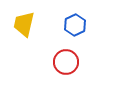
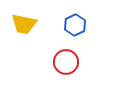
yellow trapezoid: rotated 92 degrees counterclockwise
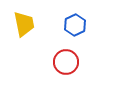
yellow trapezoid: rotated 112 degrees counterclockwise
